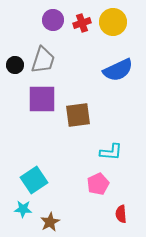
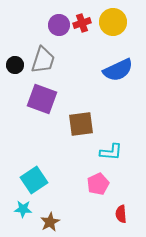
purple circle: moved 6 px right, 5 px down
purple square: rotated 20 degrees clockwise
brown square: moved 3 px right, 9 px down
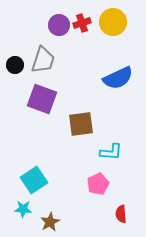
blue semicircle: moved 8 px down
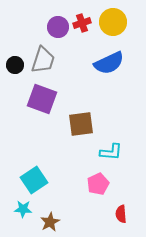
purple circle: moved 1 px left, 2 px down
blue semicircle: moved 9 px left, 15 px up
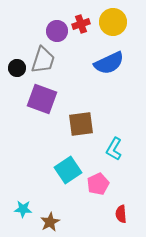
red cross: moved 1 px left, 1 px down
purple circle: moved 1 px left, 4 px down
black circle: moved 2 px right, 3 px down
cyan L-shape: moved 3 px right, 3 px up; rotated 115 degrees clockwise
cyan square: moved 34 px right, 10 px up
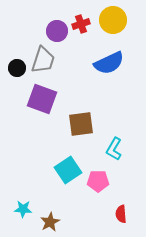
yellow circle: moved 2 px up
pink pentagon: moved 3 px up; rotated 25 degrees clockwise
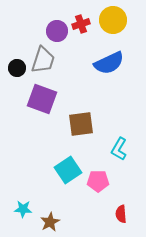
cyan L-shape: moved 5 px right
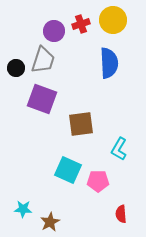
purple circle: moved 3 px left
blue semicircle: rotated 68 degrees counterclockwise
black circle: moved 1 px left
cyan square: rotated 32 degrees counterclockwise
